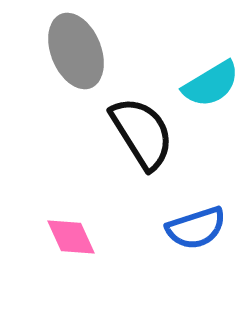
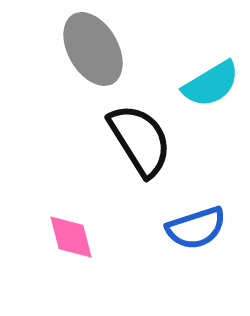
gray ellipse: moved 17 px right, 2 px up; rotated 8 degrees counterclockwise
black semicircle: moved 2 px left, 7 px down
pink diamond: rotated 10 degrees clockwise
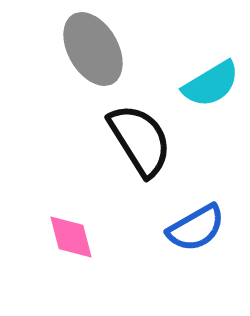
blue semicircle: rotated 12 degrees counterclockwise
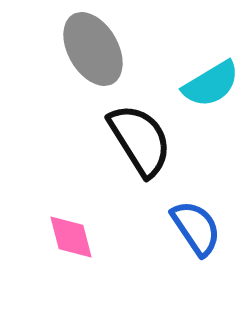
blue semicircle: rotated 94 degrees counterclockwise
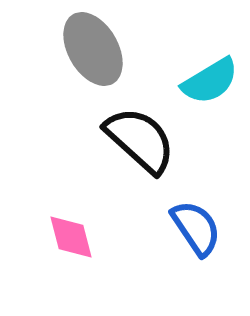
cyan semicircle: moved 1 px left, 3 px up
black semicircle: rotated 16 degrees counterclockwise
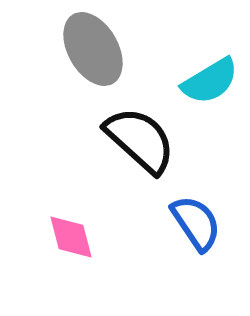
blue semicircle: moved 5 px up
